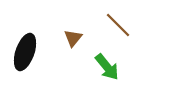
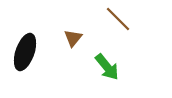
brown line: moved 6 px up
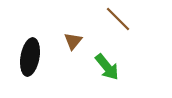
brown triangle: moved 3 px down
black ellipse: moved 5 px right, 5 px down; rotated 9 degrees counterclockwise
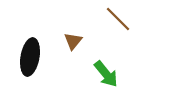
green arrow: moved 1 px left, 7 px down
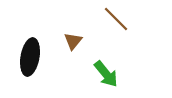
brown line: moved 2 px left
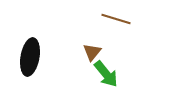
brown line: rotated 28 degrees counterclockwise
brown triangle: moved 19 px right, 11 px down
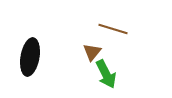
brown line: moved 3 px left, 10 px down
green arrow: rotated 12 degrees clockwise
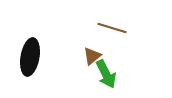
brown line: moved 1 px left, 1 px up
brown triangle: moved 4 px down; rotated 12 degrees clockwise
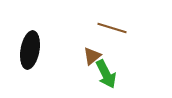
black ellipse: moved 7 px up
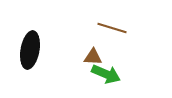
brown triangle: moved 1 px right, 1 px down; rotated 42 degrees clockwise
green arrow: rotated 40 degrees counterclockwise
